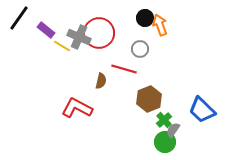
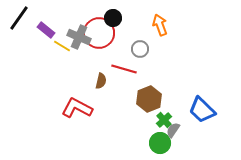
black circle: moved 32 px left
green circle: moved 5 px left, 1 px down
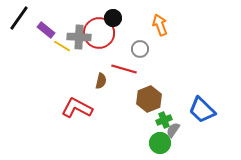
gray cross: rotated 20 degrees counterclockwise
green cross: rotated 21 degrees clockwise
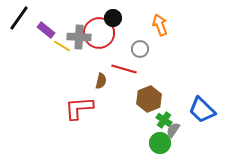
red L-shape: moved 2 px right; rotated 32 degrees counterclockwise
green cross: rotated 35 degrees counterclockwise
